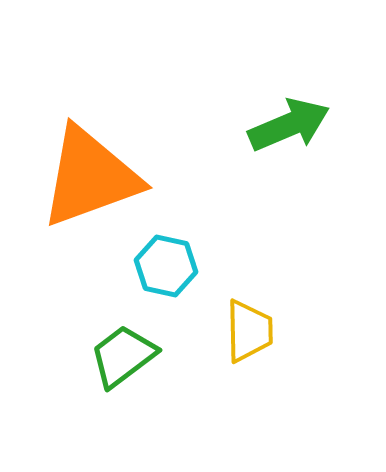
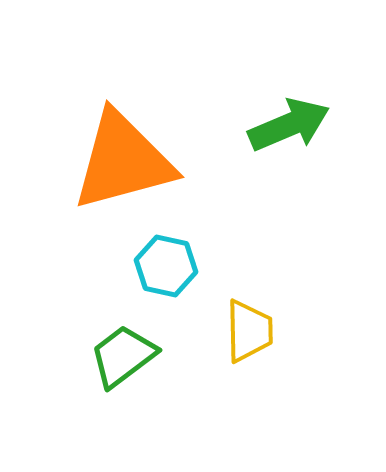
orange triangle: moved 33 px right, 16 px up; rotated 5 degrees clockwise
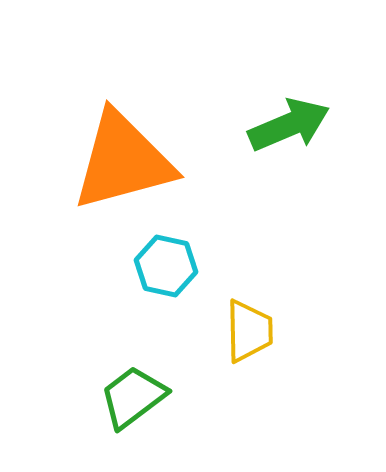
green trapezoid: moved 10 px right, 41 px down
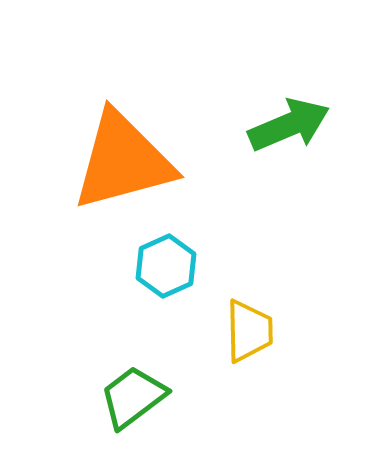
cyan hexagon: rotated 24 degrees clockwise
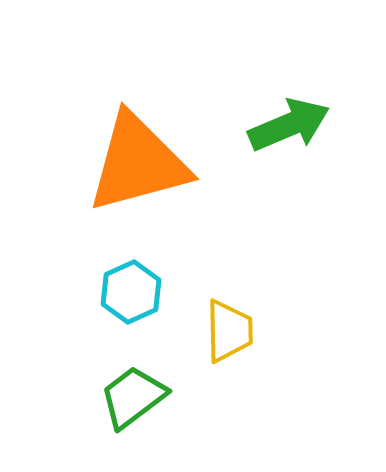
orange triangle: moved 15 px right, 2 px down
cyan hexagon: moved 35 px left, 26 px down
yellow trapezoid: moved 20 px left
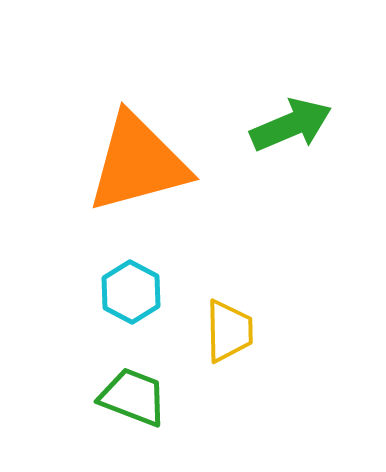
green arrow: moved 2 px right
cyan hexagon: rotated 8 degrees counterclockwise
green trapezoid: rotated 58 degrees clockwise
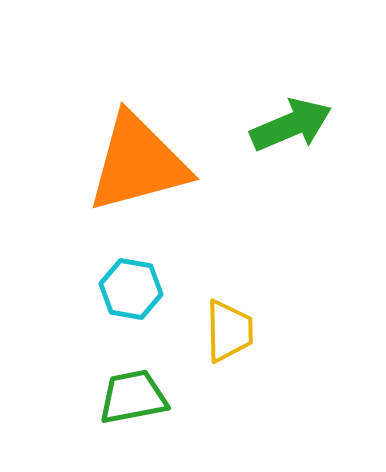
cyan hexagon: moved 3 px up; rotated 18 degrees counterclockwise
green trapezoid: rotated 32 degrees counterclockwise
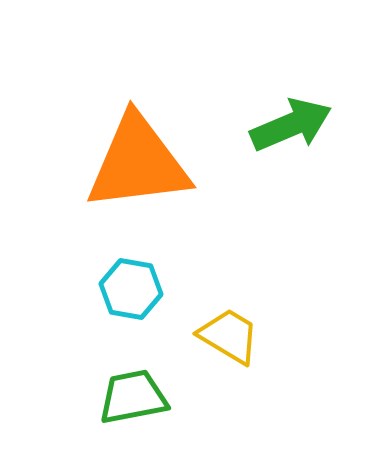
orange triangle: rotated 8 degrees clockwise
yellow trapezoid: moved 5 px down; rotated 58 degrees counterclockwise
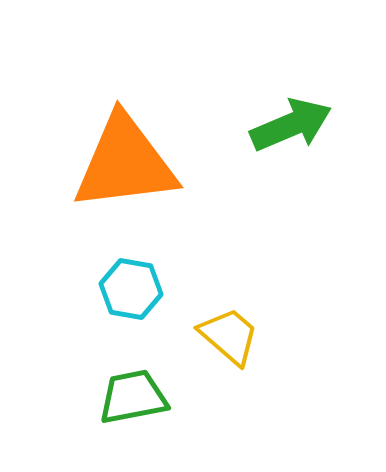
orange triangle: moved 13 px left
yellow trapezoid: rotated 10 degrees clockwise
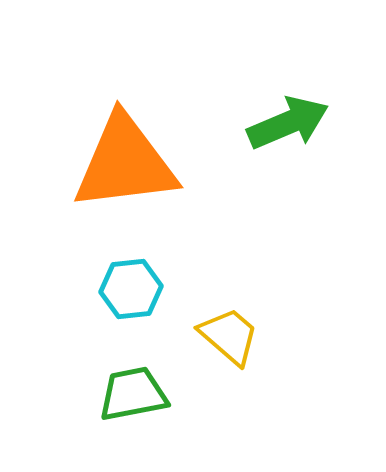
green arrow: moved 3 px left, 2 px up
cyan hexagon: rotated 16 degrees counterclockwise
green trapezoid: moved 3 px up
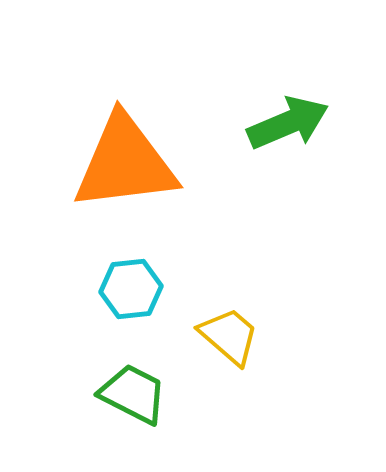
green trapezoid: rotated 38 degrees clockwise
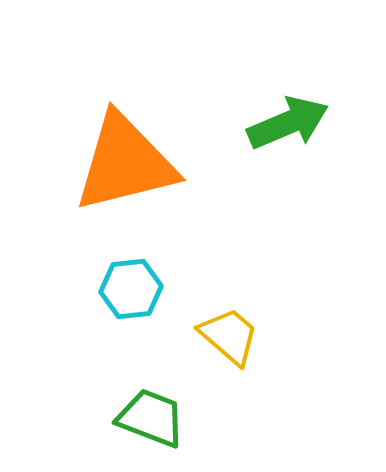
orange triangle: rotated 7 degrees counterclockwise
green trapezoid: moved 18 px right, 24 px down; rotated 6 degrees counterclockwise
